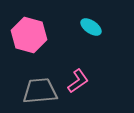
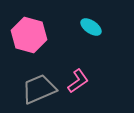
gray trapezoid: moved 1 px left, 2 px up; rotated 18 degrees counterclockwise
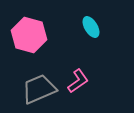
cyan ellipse: rotated 25 degrees clockwise
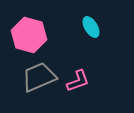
pink L-shape: rotated 15 degrees clockwise
gray trapezoid: moved 12 px up
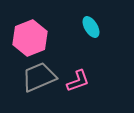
pink hexagon: moved 1 px right, 3 px down; rotated 24 degrees clockwise
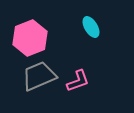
gray trapezoid: moved 1 px up
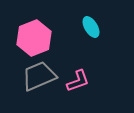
pink hexagon: moved 4 px right
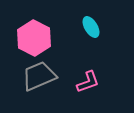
pink hexagon: rotated 12 degrees counterclockwise
pink L-shape: moved 10 px right, 1 px down
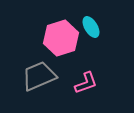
pink hexagon: moved 27 px right; rotated 16 degrees clockwise
pink L-shape: moved 2 px left, 1 px down
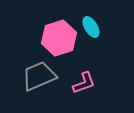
pink hexagon: moved 2 px left
pink L-shape: moved 2 px left
